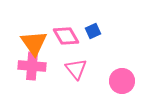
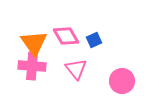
blue square: moved 1 px right, 9 px down
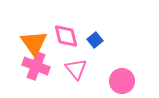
pink diamond: rotated 16 degrees clockwise
blue square: moved 1 px right; rotated 14 degrees counterclockwise
pink cross: moved 4 px right; rotated 16 degrees clockwise
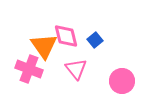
orange triangle: moved 10 px right, 3 px down
pink cross: moved 7 px left, 3 px down
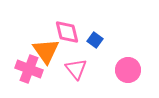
pink diamond: moved 1 px right, 4 px up
blue square: rotated 14 degrees counterclockwise
orange triangle: moved 2 px right, 5 px down
pink circle: moved 6 px right, 11 px up
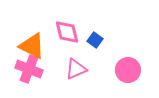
orange triangle: moved 14 px left, 5 px up; rotated 28 degrees counterclockwise
pink triangle: rotated 45 degrees clockwise
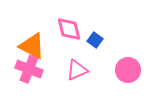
pink diamond: moved 2 px right, 3 px up
pink triangle: moved 1 px right, 1 px down
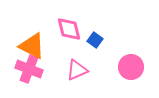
pink circle: moved 3 px right, 3 px up
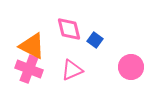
pink triangle: moved 5 px left
